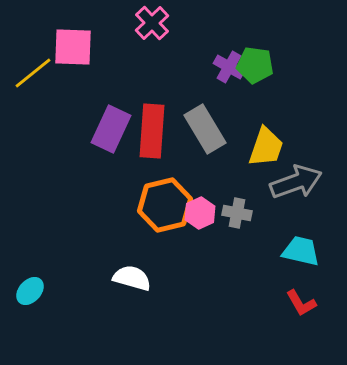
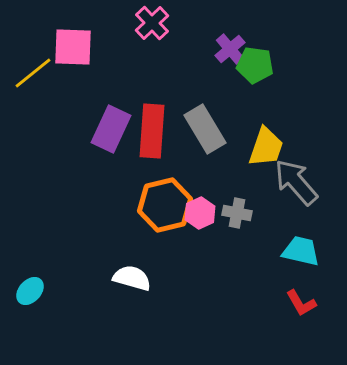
purple cross: moved 1 px right, 18 px up; rotated 20 degrees clockwise
gray arrow: rotated 111 degrees counterclockwise
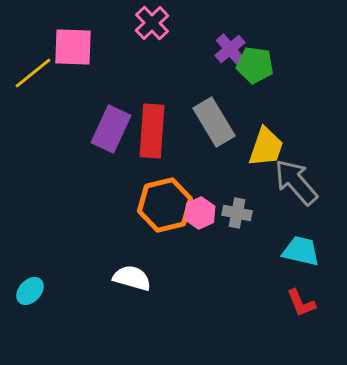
gray rectangle: moved 9 px right, 7 px up
red L-shape: rotated 8 degrees clockwise
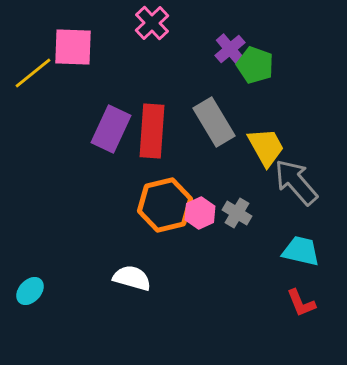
green pentagon: rotated 12 degrees clockwise
yellow trapezoid: rotated 48 degrees counterclockwise
gray cross: rotated 20 degrees clockwise
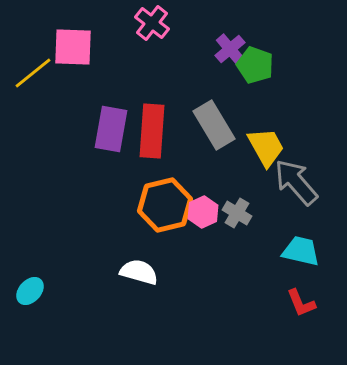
pink cross: rotated 8 degrees counterclockwise
gray rectangle: moved 3 px down
purple rectangle: rotated 15 degrees counterclockwise
pink hexagon: moved 3 px right, 1 px up
white semicircle: moved 7 px right, 6 px up
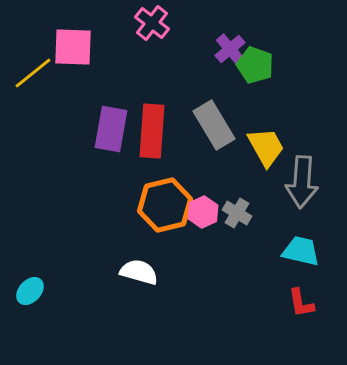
gray arrow: moved 6 px right; rotated 135 degrees counterclockwise
red L-shape: rotated 12 degrees clockwise
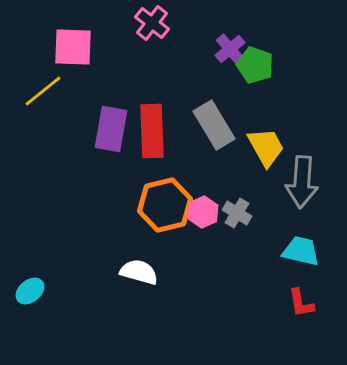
yellow line: moved 10 px right, 18 px down
red rectangle: rotated 6 degrees counterclockwise
cyan ellipse: rotated 8 degrees clockwise
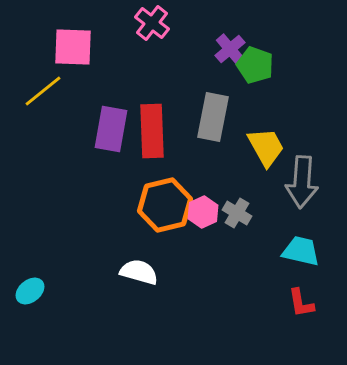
gray rectangle: moved 1 px left, 8 px up; rotated 42 degrees clockwise
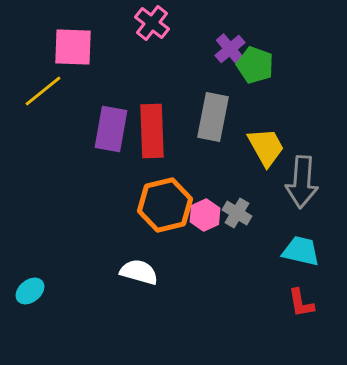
pink hexagon: moved 2 px right, 3 px down
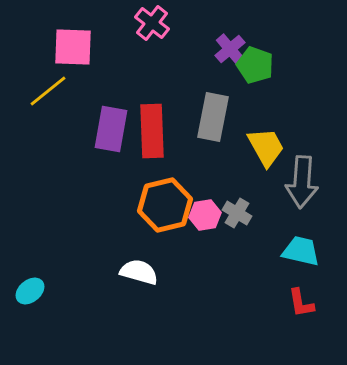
yellow line: moved 5 px right
pink hexagon: rotated 16 degrees clockwise
